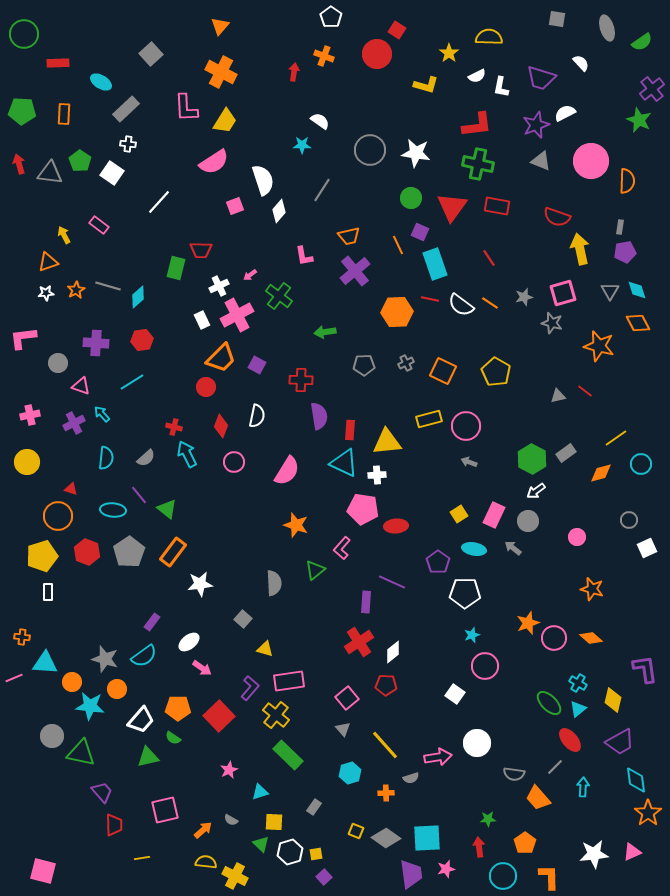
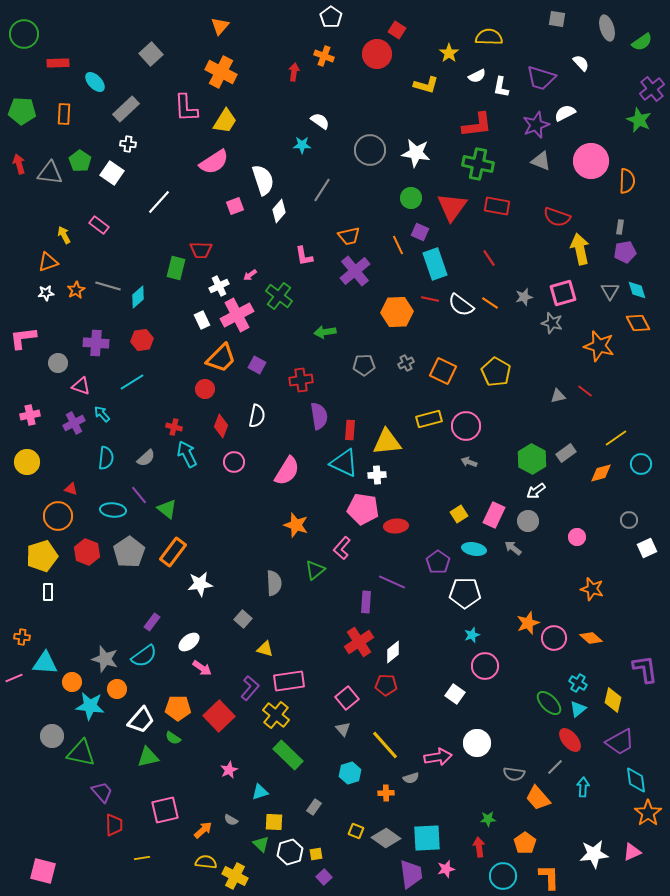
cyan ellipse at (101, 82): moved 6 px left; rotated 15 degrees clockwise
red cross at (301, 380): rotated 10 degrees counterclockwise
red circle at (206, 387): moved 1 px left, 2 px down
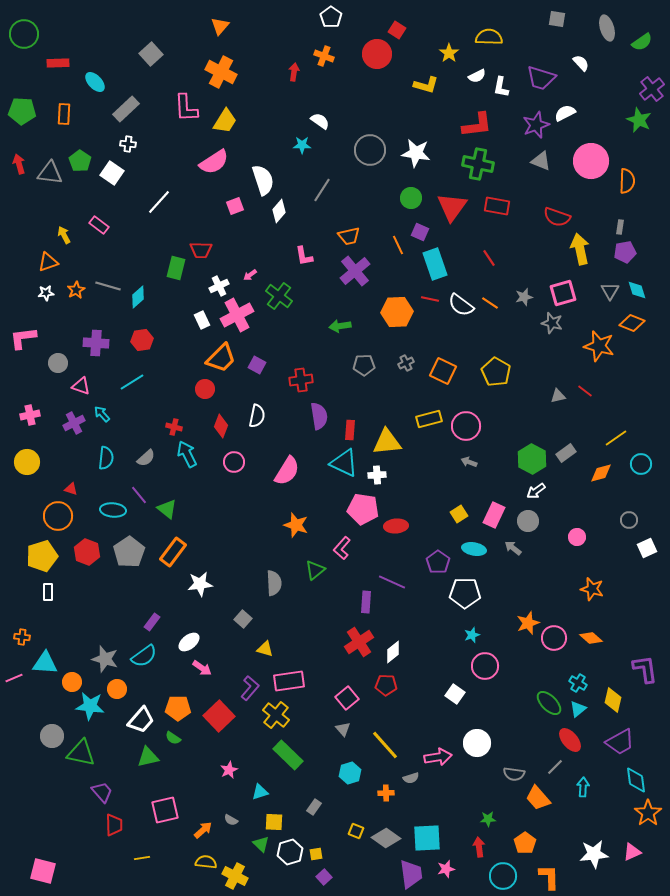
orange diamond at (638, 323): moved 6 px left; rotated 40 degrees counterclockwise
green arrow at (325, 332): moved 15 px right, 6 px up
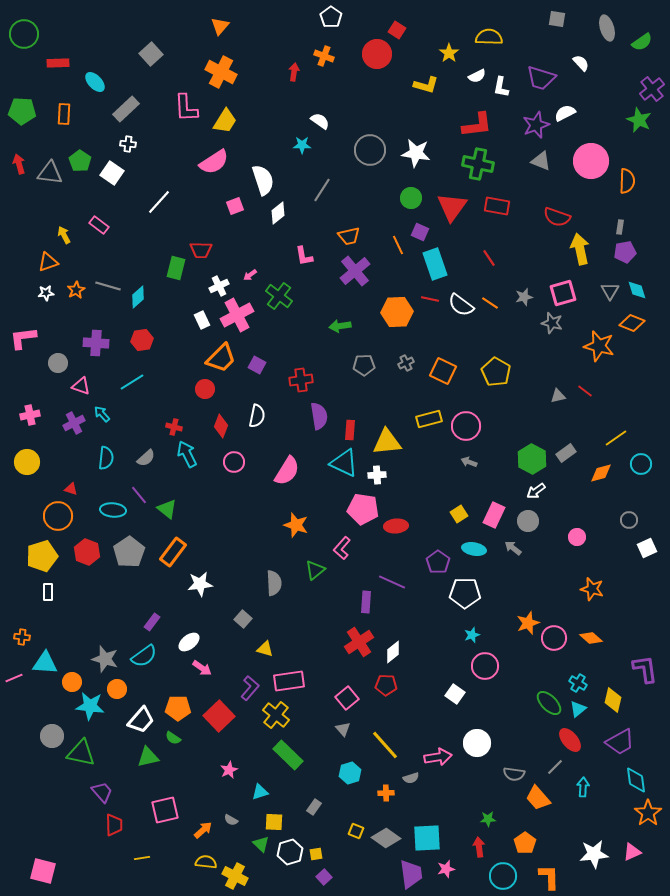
white diamond at (279, 211): moved 1 px left, 2 px down; rotated 10 degrees clockwise
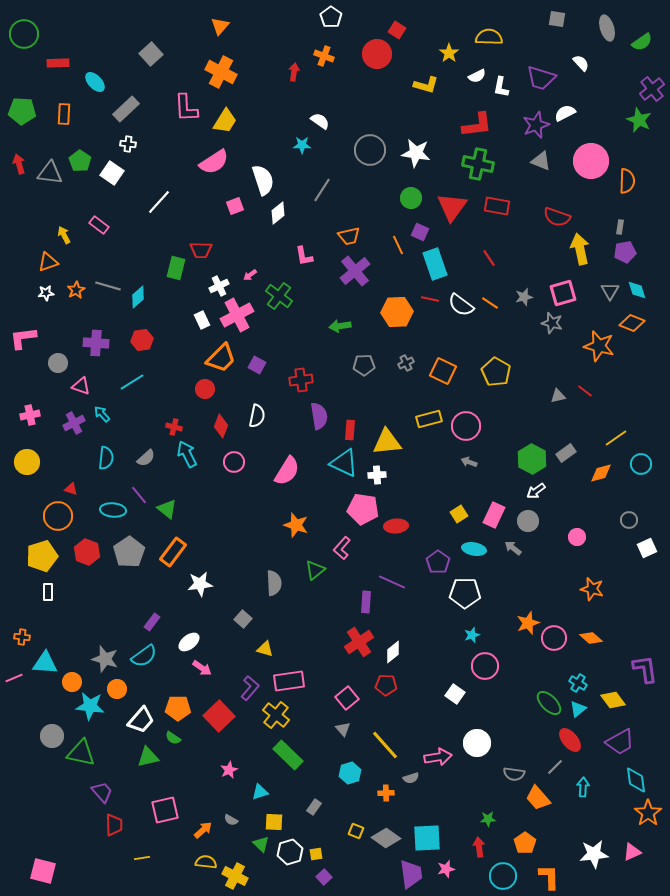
yellow diamond at (613, 700): rotated 50 degrees counterclockwise
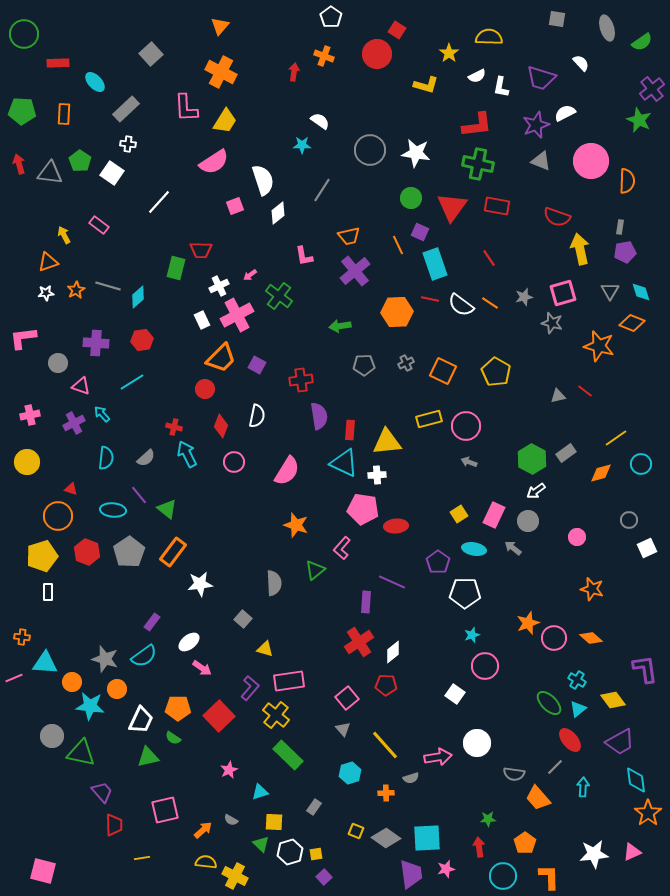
cyan diamond at (637, 290): moved 4 px right, 2 px down
cyan cross at (578, 683): moved 1 px left, 3 px up
white trapezoid at (141, 720): rotated 16 degrees counterclockwise
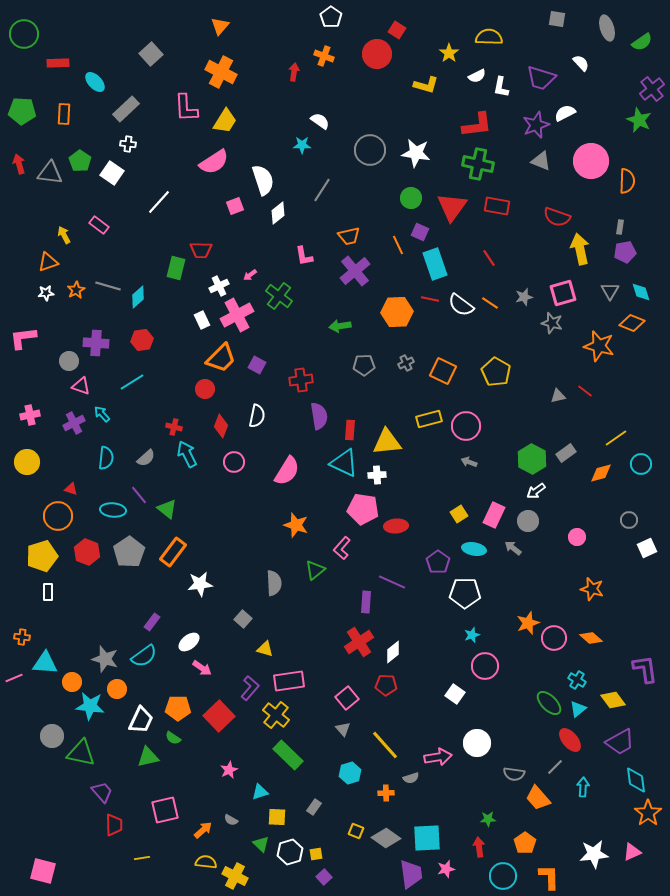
gray circle at (58, 363): moved 11 px right, 2 px up
yellow square at (274, 822): moved 3 px right, 5 px up
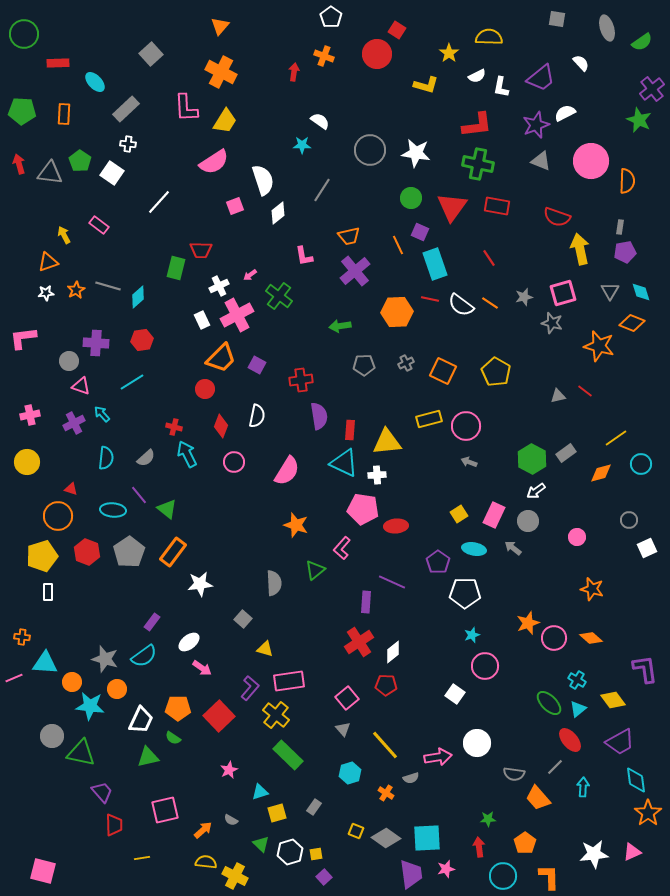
purple trapezoid at (541, 78): rotated 56 degrees counterclockwise
orange cross at (386, 793): rotated 35 degrees clockwise
yellow square at (277, 817): moved 4 px up; rotated 18 degrees counterclockwise
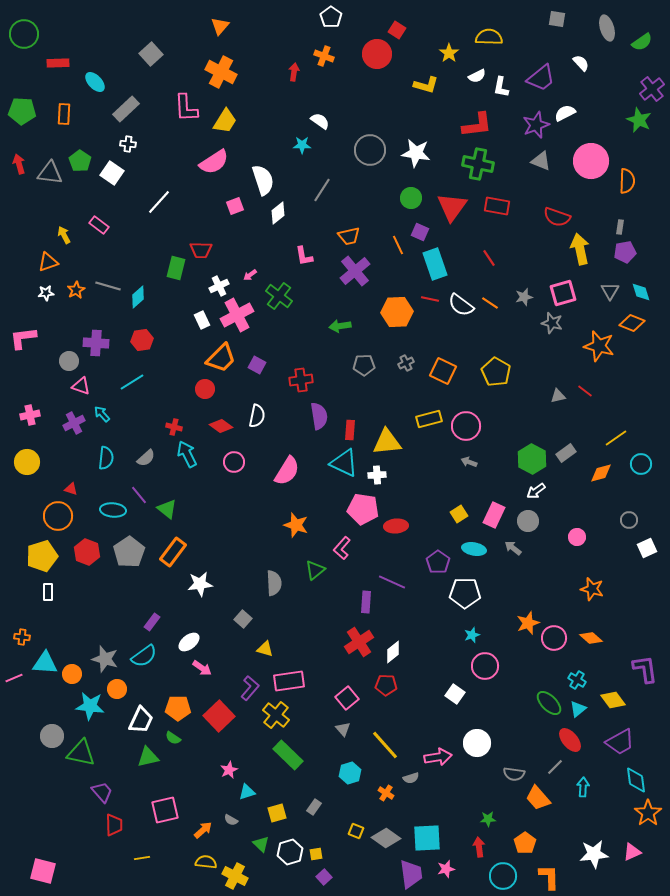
red diamond at (221, 426): rotated 75 degrees counterclockwise
orange circle at (72, 682): moved 8 px up
cyan triangle at (260, 792): moved 13 px left
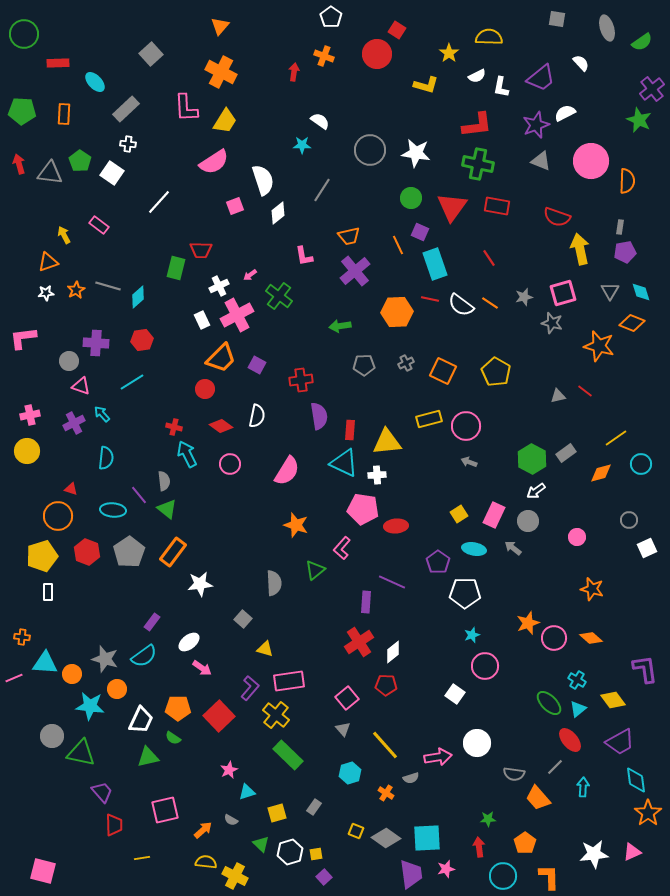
gray semicircle at (146, 458): moved 18 px right, 23 px down; rotated 54 degrees counterclockwise
yellow circle at (27, 462): moved 11 px up
pink circle at (234, 462): moved 4 px left, 2 px down
